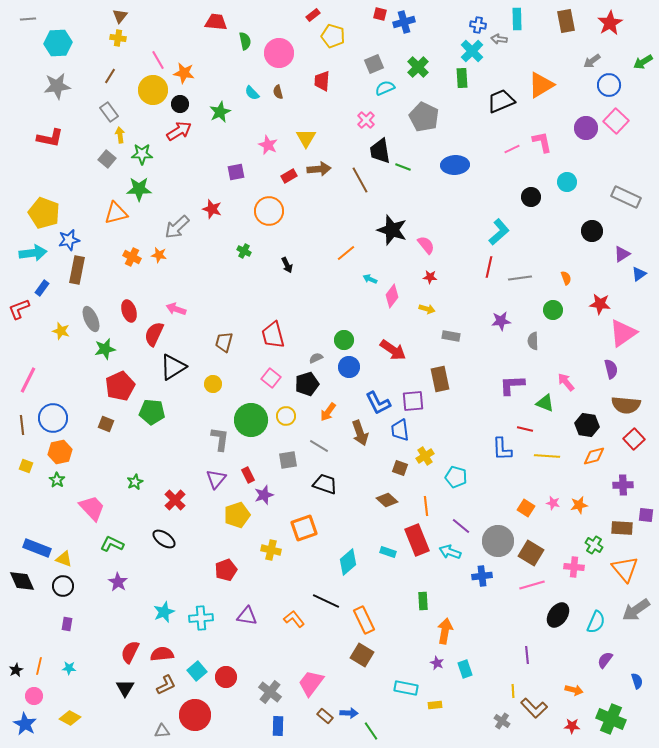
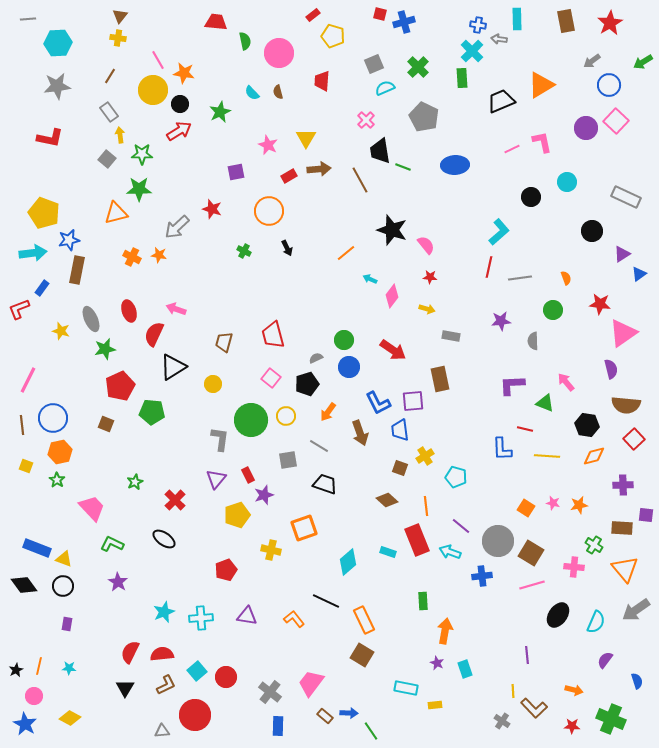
black arrow at (287, 265): moved 17 px up
black diamond at (22, 581): moved 2 px right, 4 px down; rotated 12 degrees counterclockwise
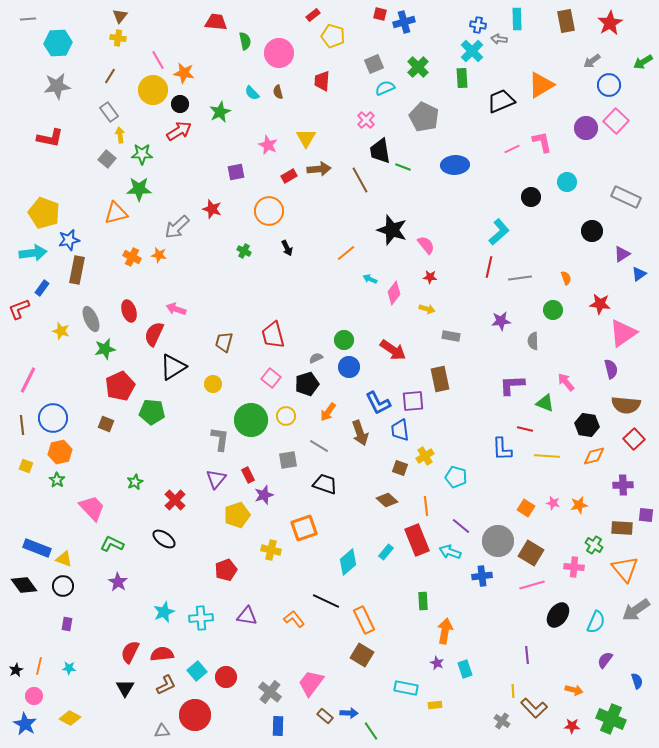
pink diamond at (392, 296): moved 2 px right, 3 px up
cyan rectangle at (388, 552): moved 2 px left; rotated 70 degrees counterclockwise
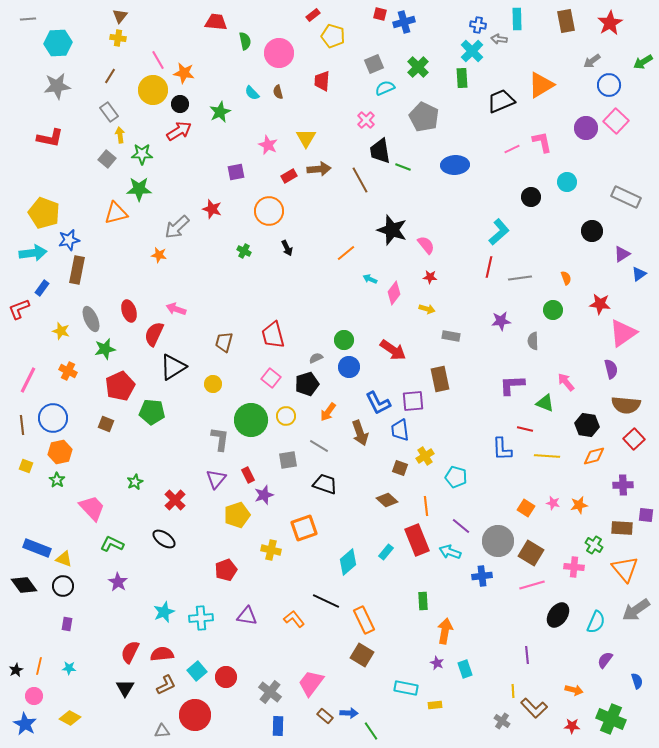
orange cross at (132, 257): moved 64 px left, 114 px down
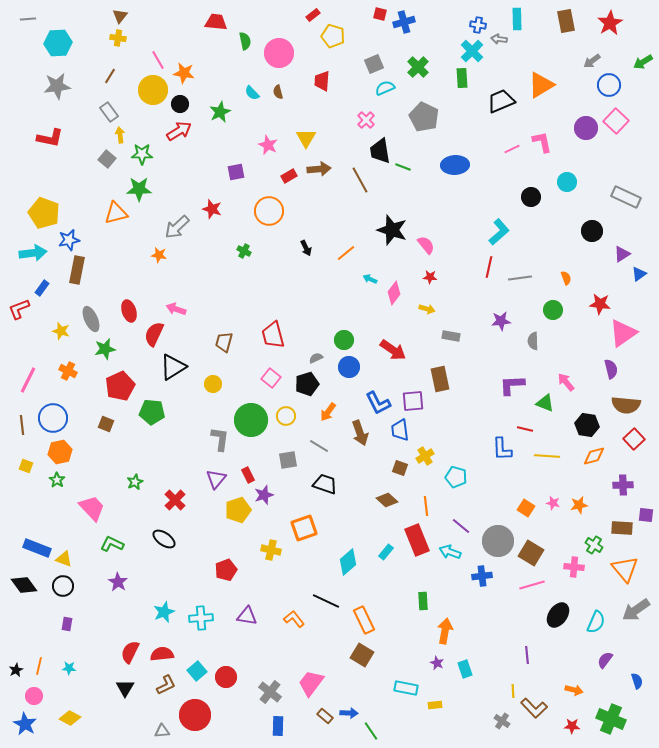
black arrow at (287, 248): moved 19 px right
yellow pentagon at (237, 515): moved 1 px right, 5 px up
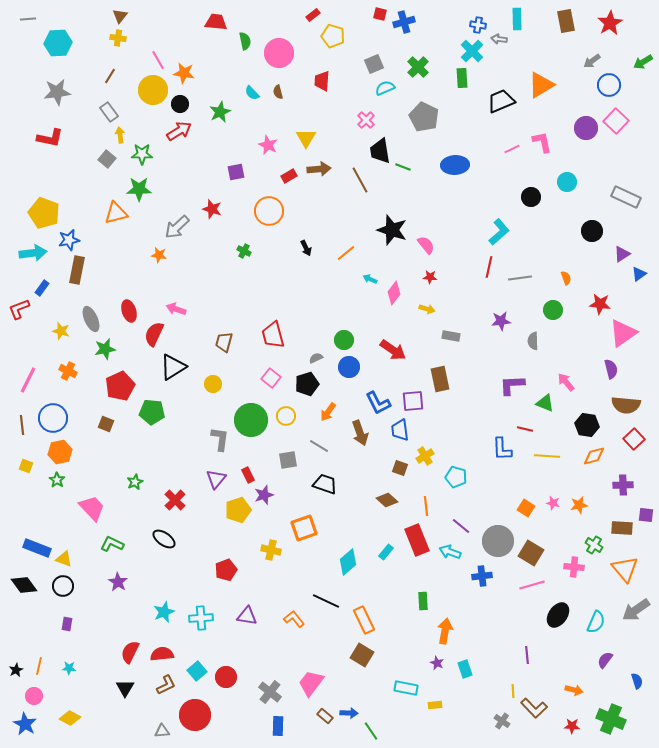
gray star at (57, 86): moved 6 px down
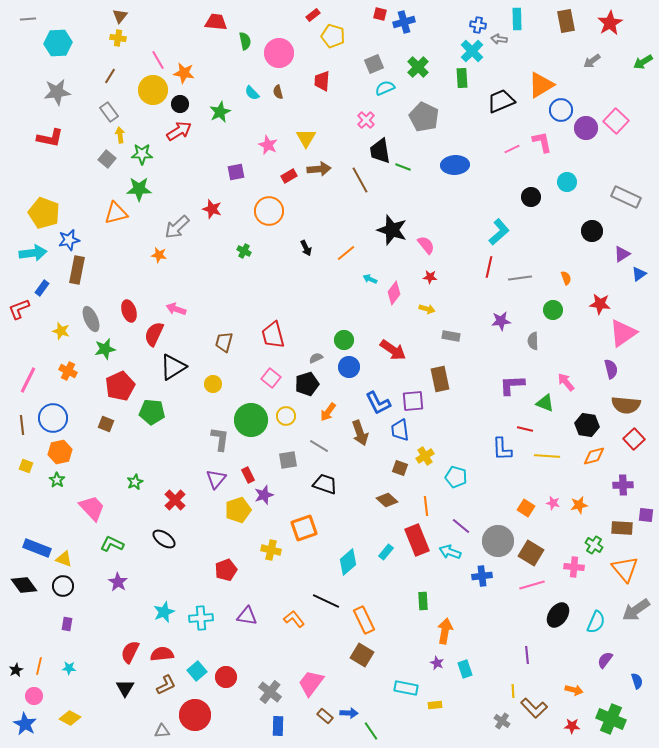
blue circle at (609, 85): moved 48 px left, 25 px down
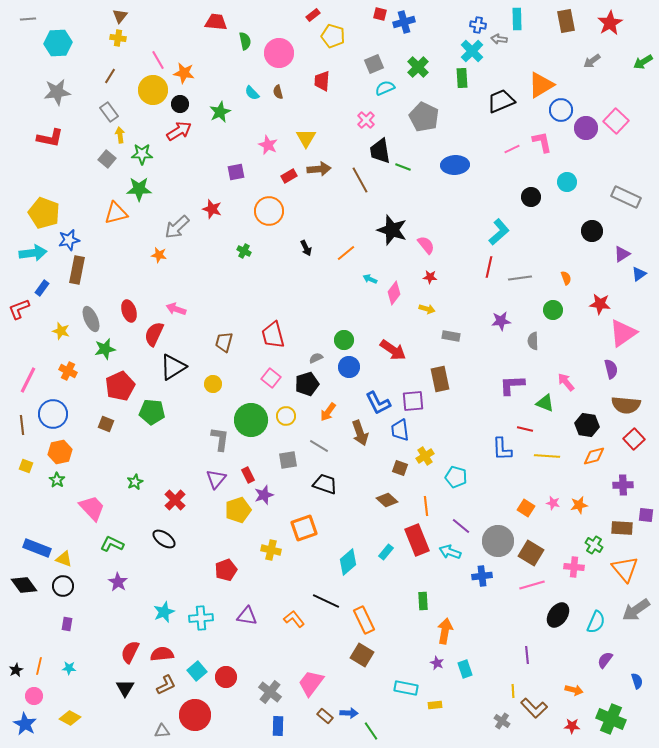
blue circle at (53, 418): moved 4 px up
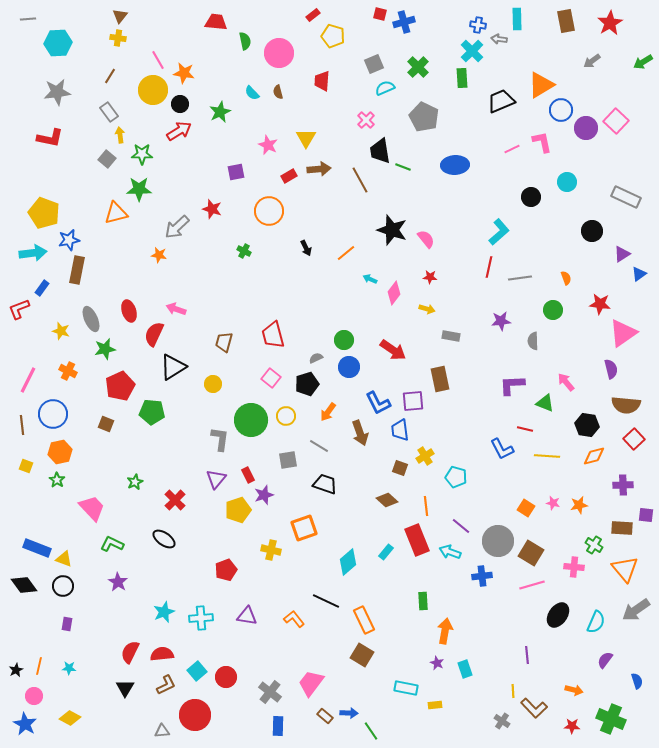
pink semicircle at (426, 245): moved 6 px up
blue L-shape at (502, 449): rotated 25 degrees counterclockwise
